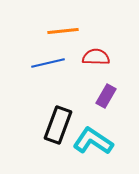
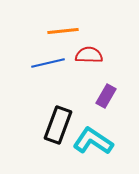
red semicircle: moved 7 px left, 2 px up
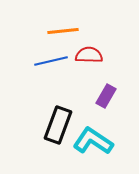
blue line: moved 3 px right, 2 px up
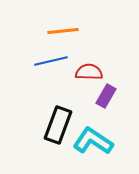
red semicircle: moved 17 px down
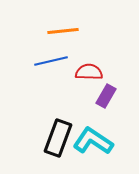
black rectangle: moved 13 px down
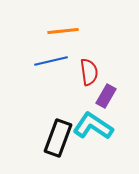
red semicircle: rotated 80 degrees clockwise
cyan L-shape: moved 15 px up
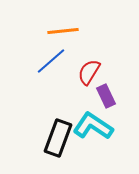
blue line: rotated 28 degrees counterclockwise
red semicircle: rotated 140 degrees counterclockwise
purple rectangle: rotated 55 degrees counterclockwise
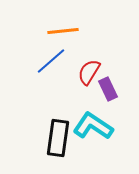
purple rectangle: moved 2 px right, 7 px up
black rectangle: rotated 12 degrees counterclockwise
